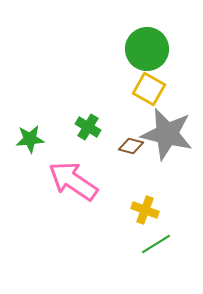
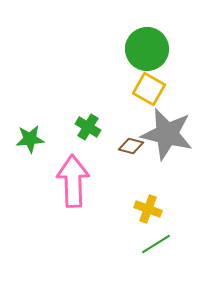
pink arrow: rotated 54 degrees clockwise
yellow cross: moved 3 px right, 1 px up
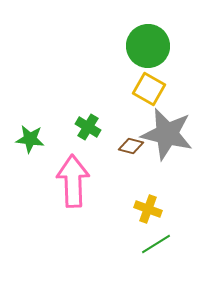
green circle: moved 1 px right, 3 px up
green star: rotated 12 degrees clockwise
